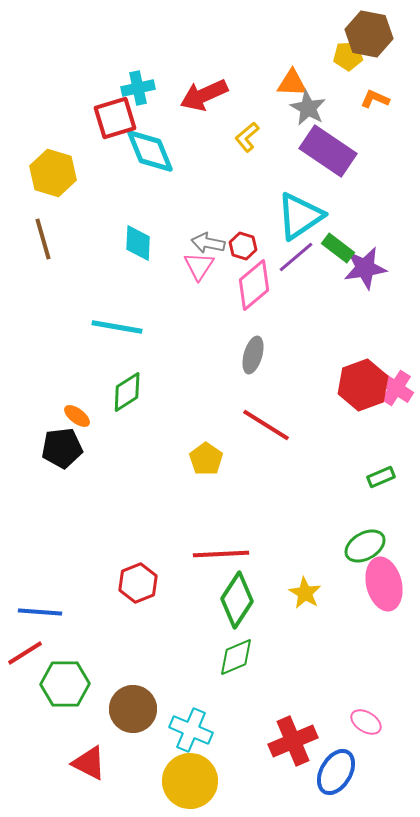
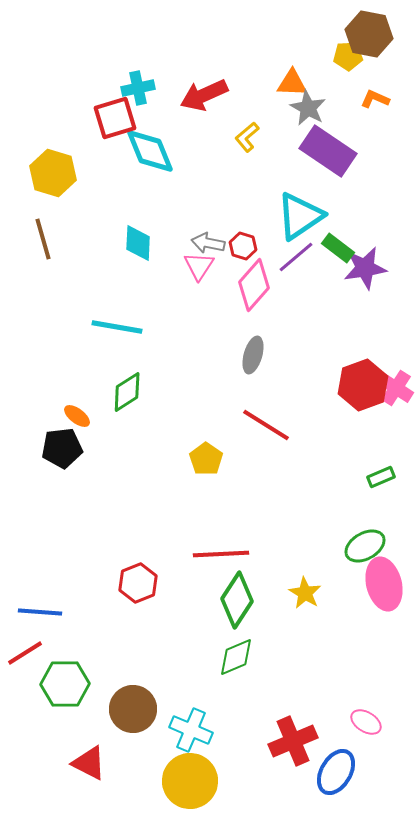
pink diamond at (254, 285): rotated 9 degrees counterclockwise
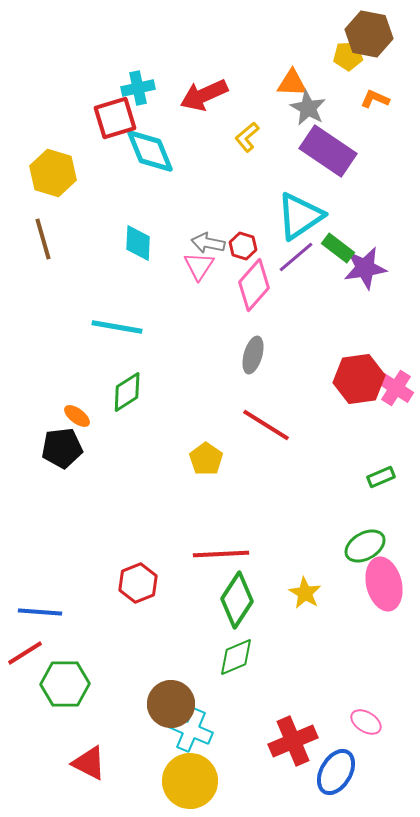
red hexagon at (363, 385): moved 4 px left, 6 px up; rotated 12 degrees clockwise
brown circle at (133, 709): moved 38 px right, 5 px up
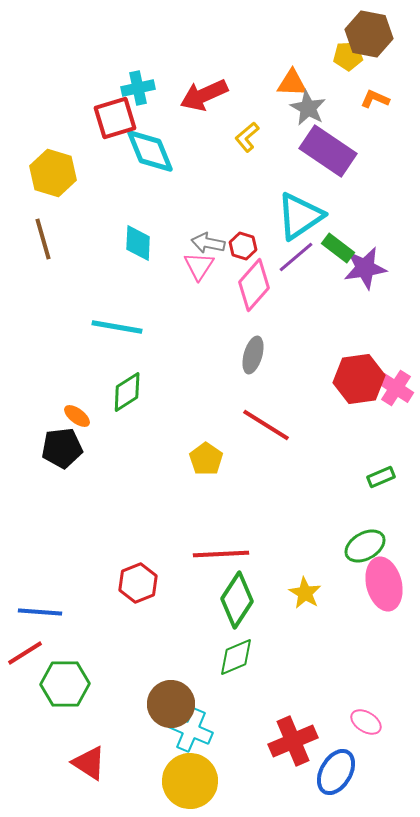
red triangle at (89, 763): rotated 6 degrees clockwise
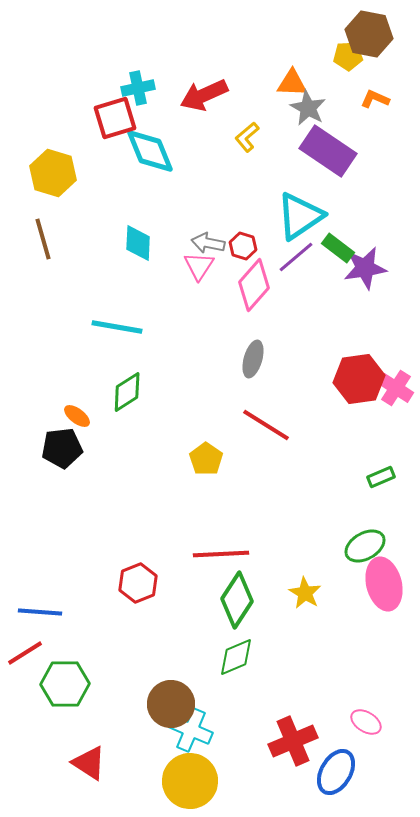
gray ellipse at (253, 355): moved 4 px down
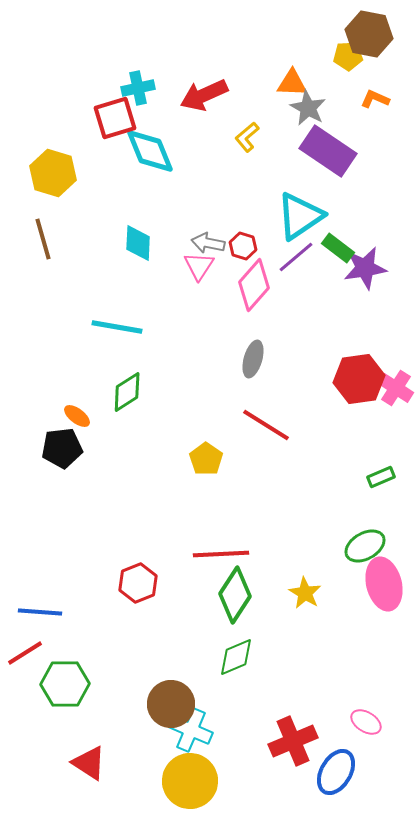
green diamond at (237, 600): moved 2 px left, 5 px up
